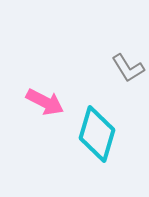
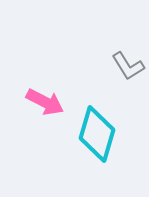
gray L-shape: moved 2 px up
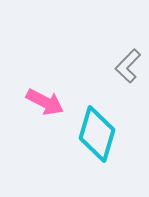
gray L-shape: rotated 76 degrees clockwise
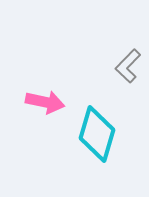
pink arrow: rotated 15 degrees counterclockwise
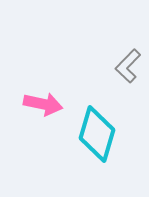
pink arrow: moved 2 px left, 2 px down
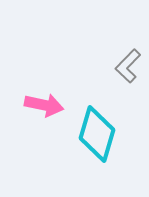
pink arrow: moved 1 px right, 1 px down
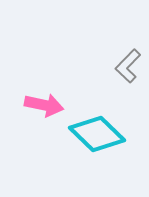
cyan diamond: rotated 62 degrees counterclockwise
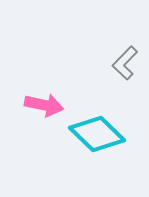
gray L-shape: moved 3 px left, 3 px up
